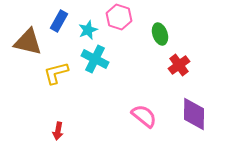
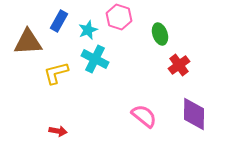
brown triangle: rotated 16 degrees counterclockwise
red arrow: rotated 90 degrees counterclockwise
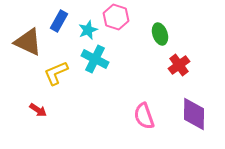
pink hexagon: moved 3 px left
brown triangle: rotated 28 degrees clockwise
yellow L-shape: rotated 8 degrees counterclockwise
pink semicircle: rotated 148 degrees counterclockwise
red arrow: moved 20 px left, 21 px up; rotated 24 degrees clockwise
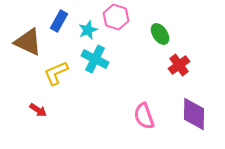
green ellipse: rotated 15 degrees counterclockwise
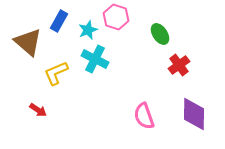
brown triangle: rotated 16 degrees clockwise
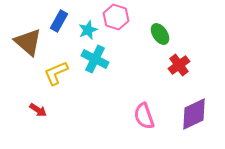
purple diamond: rotated 64 degrees clockwise
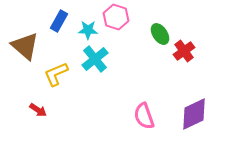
cyan star: rotated 24 degrees clockwise
brown triangle: moved 3 px left, 4 px down
cyan cross: rotated 24 degrees clockwise
red cross: moved 5 px right, 14 px up
yellow L-shape: moved 1 px down
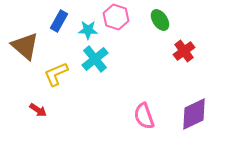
green ellipse: moved 14 px up
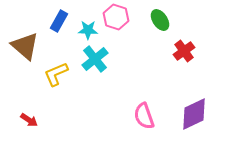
red arrow: moved 9 px left, 10 px down
